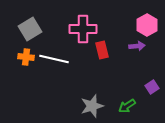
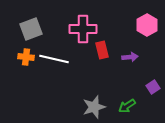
gray square: moved 1 px right; rotated 10 degrees clockwise
purple arrow: moved 7 px left, 11 px down
purple square: moved 1 px right
gray star: moved 2 px right, 1 px down
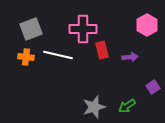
white line: moved 4 px right, 4 px up
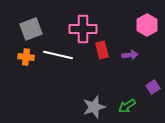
purple arrow: moved 2 px up
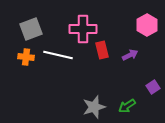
purple arrow: rotated 21 degrees counterclockwise
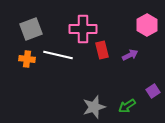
orange cross: moved 1 px right, 2 px down
purple square: moved 4 px down
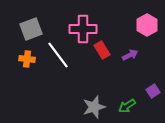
red rectangle: rotated 18 degrees counterclockwise
white line: rotated 40 degrees clockwise
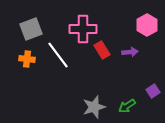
purple arrow: moved 3 px up; rotated 21 degrees clockwise
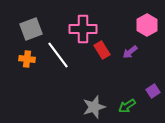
purple arrow: rotated 147 degrees clockwise
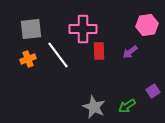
pink hexagon: rotated 20 degrees clockwise
gray square: rotated 15 degrees clockwise
red rectangle: moved 3 px left, 1 px down; rotated 30 degrees clockwise
orange cross: moved 1 px right; rotated 28 degrees counterclockwise
gray star: rotated 30 degrees counterclockwise
